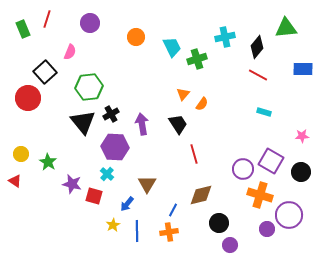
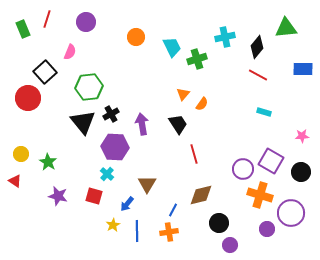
purple circle at (90, 23): moved 4 px left, 1 px up
purple star at (72, 184): moved 14 px left, 12 px down
purple circle at (289, 215): moved 2 px right, 2 px up
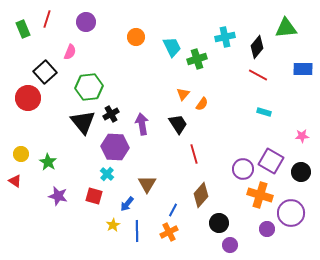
brown diamond at (201, 195): rotated 35 degrees counterclockwise
orange cross at (169, 232): rotated 18 degrees counterclockwise
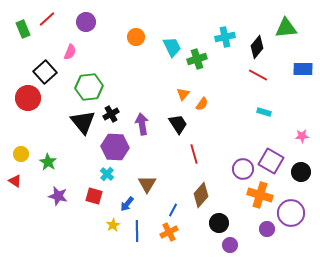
red line at (47, 19): rotated 30 degrees clockwise
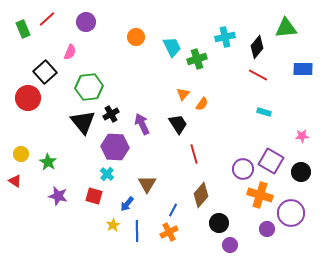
purple arrow at (142, 124): rotated 15 degrees counterclockwise
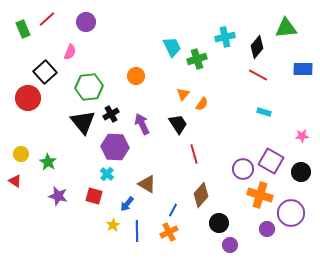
orange circle at (136, 37): moved 39 px down
brown triangle at (147, 184): rotated 30 degrees counterclockwise
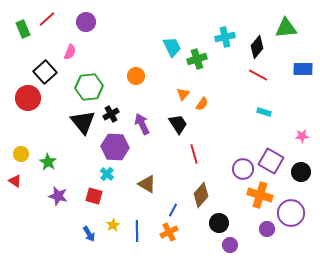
blue arrow at (127, 204): moved 38 px left, 30 px down; rotated 70 degrees counterclockwise
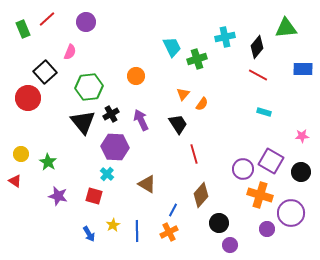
purple arrow at (142, 124): moved 1 px left, 4 px up
